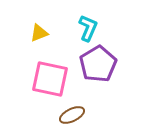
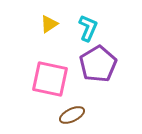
yellow triangle: moved 10 px right, 9 px up; rotated 12 degrees counterclockwise
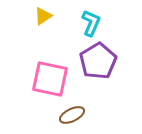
yellow triangle: moved 6 px left, 8 px up
cyan L-shape: moved 3 px right, 5 px up
purple pentagon: moved 3 px up
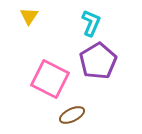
yellow triangle: moved 14 px left; rotated 24 degrees counterclockwise
pink square: rotated 15 degrees clockwise
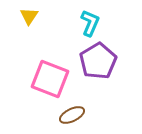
cyan L-shape: moved 1 px left
pink square: rotated 6 degrees counterclockwise
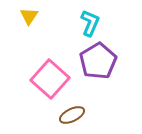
pink square: rotated 21 degrees clockwise
